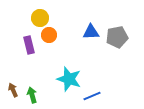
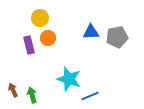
orange circle: moved 1 px left, 3 px down
blue line: moved 2 px left
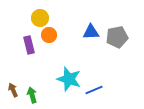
orange circle: moved 1 px right, 3 px up
blue line: moved 4 px right, 6 px up
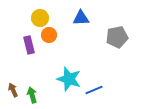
blue triangle: moved 10 px left, 14 px up
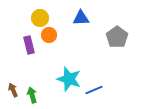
gray pentagon: rotated 25 degrees counterclockwise
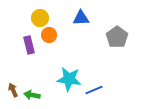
cyan star: rotated 10 degrees counterclockwise
green arrow: rotated 63 degrees counterclockwise
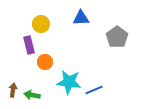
yellow circle: moved 1 px right, 6 px down
orange circle: moved 4 px left, 27 px down
cyan star: moved 3 px down
brown arrow: rotated 32 degrees clockwise
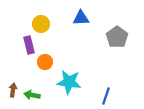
blue line: moved 12 px right, 6 px down; rotated 48 degrees counterclockwise
